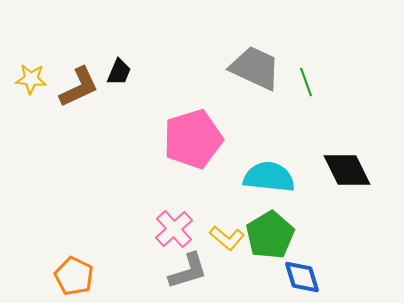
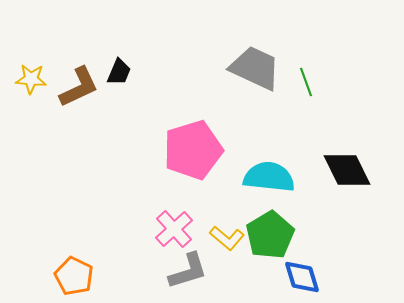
pink pentagon: moved 11 px down
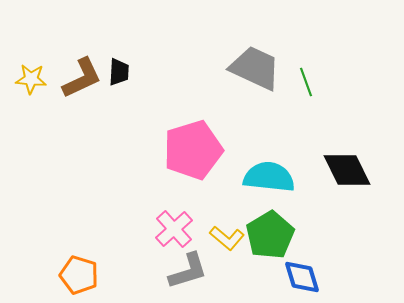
black trapezoid: rotated 20 degrees counterclockwise
brown L-shape: moved 3 px right, 9 px up
orange pentagon: moved 5 px right, 1 px up; rotated 9 degrees counterclockwise
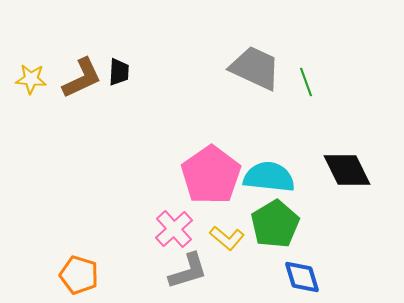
pink pentagon: moved 18 px right, 25 px down; rotated 18 degrees counterclockwise
green pentagon: moved 5 px right, 11 px up
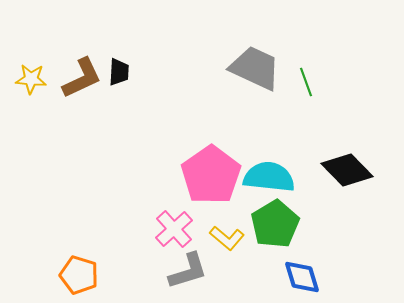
black diamond: rotated 18 degrees counterclockwise
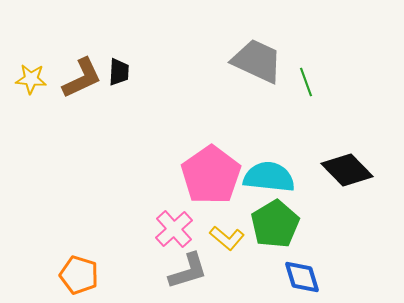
gray trapezoid: moved 2 px right, 7 px up
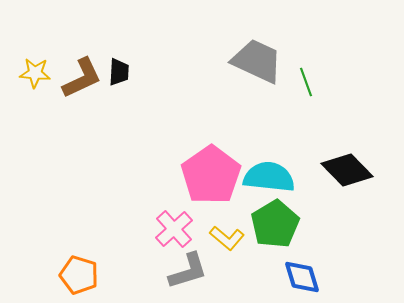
yellow star: moved 4 px right, 6 px up
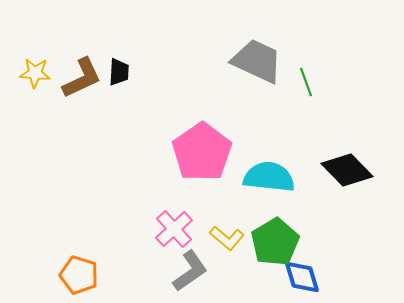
pink pentagon: moved 9 px left, 23 px up
green pentagon: moved 18 px down
gray L-shape: moved 2 px right; rotated 18 degrees counterclockwise
